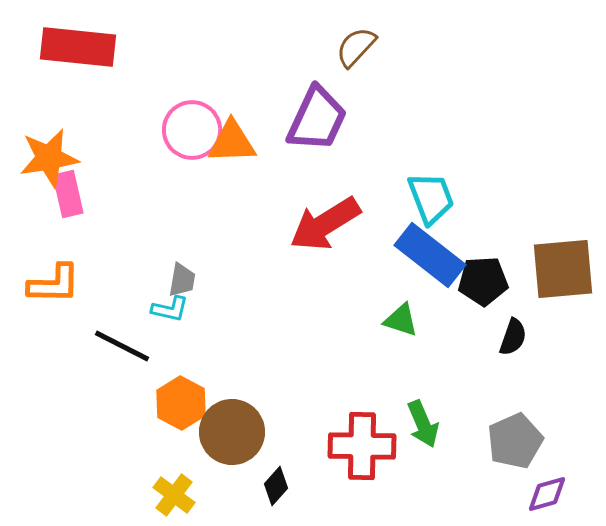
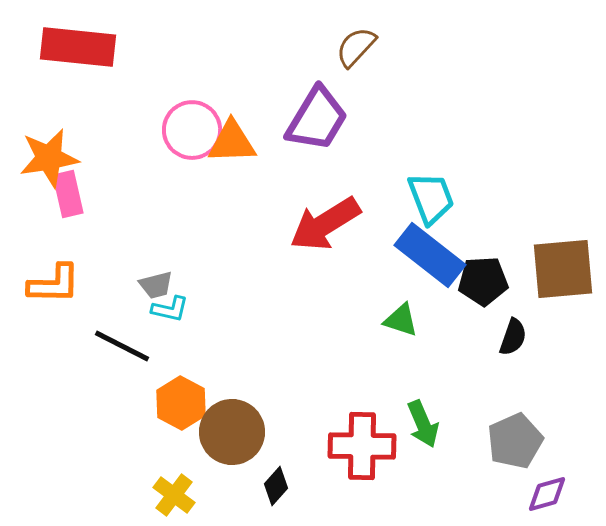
purple trapezoid: rotated 6 degrees clockwise
gray trapezoid: moved 26 px left, 5 px down; rotated 66 degrees clockwise
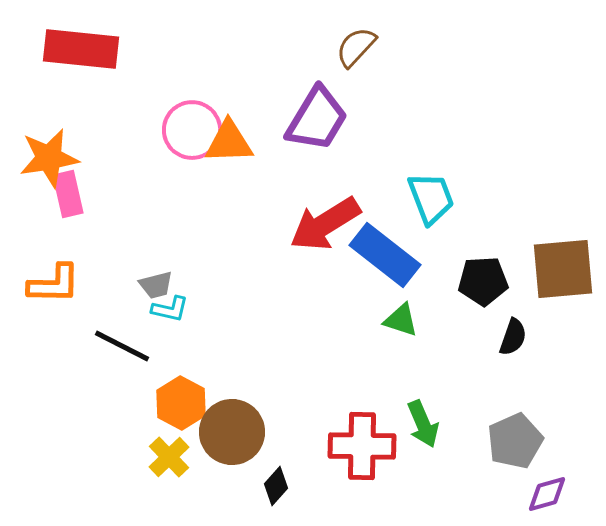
red rectangle: moved 3 px right, 2 px down
orange triangle: moved 3 px left
blue rectangle: moved 45 px left
yellow cross: moved 5 px left, 38 px up; rotated 9 degrees clockwise
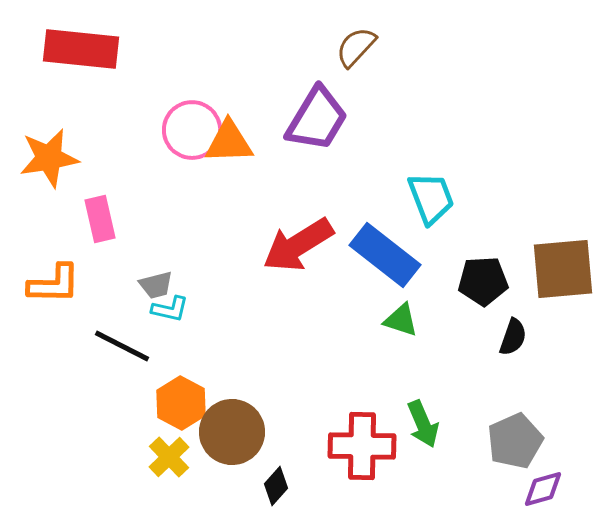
pink rectangle: moved 32 px right, 25 px down
red arrow: moved 27 px left, 21 px down
purple diamond: moved 4 px left, 5 px up
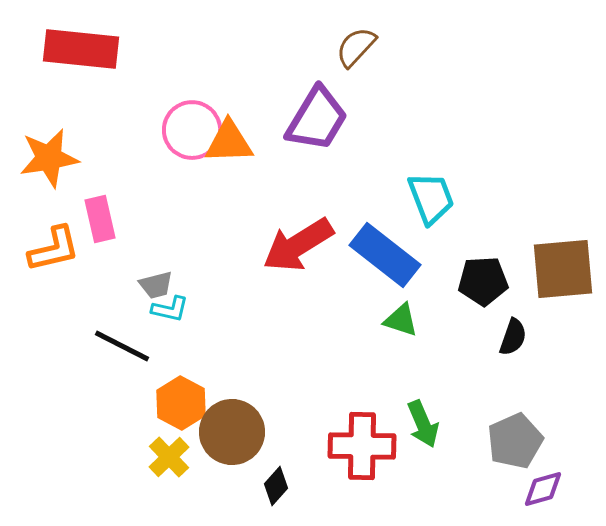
orange L-shape: moved 35 px up; rotated 14 degrees counterclockwise
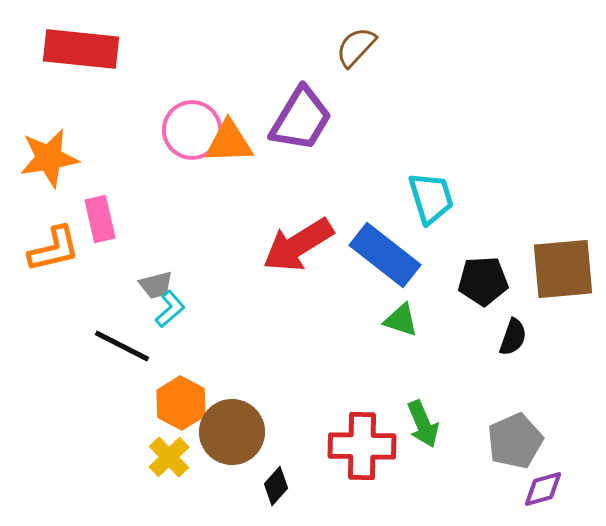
purple trapezoid: moved 16 px left
cyan trapezoid: rotated 4 degrees clockwise
cyan L-shape: rotated 54 degrees counterclockwise
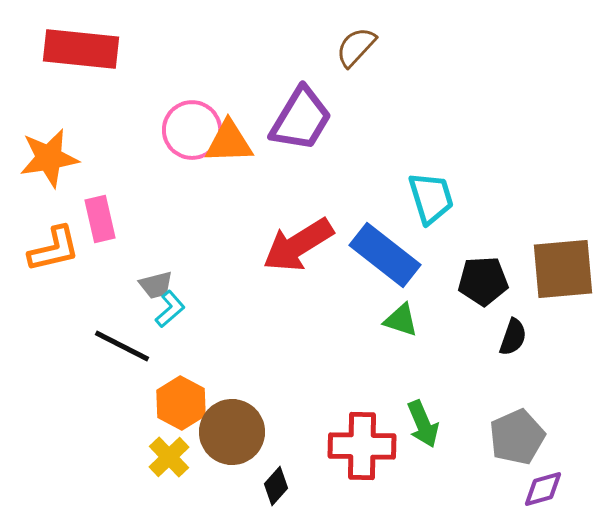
gray pentagon: moved 2 px right, 4 px up
